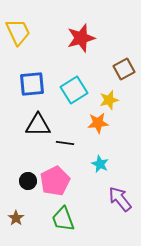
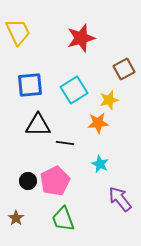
blue square: moved 2 px left, 1 px down
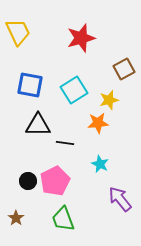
blue square: rotated 16 degrees clockwise
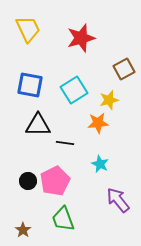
yellow trapezoid: moved 10 px right, 3 px up
purple arrow: moved 2 px left, 1 px down
brown star: moved 7 px right, 12 px down
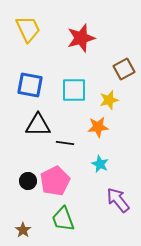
cyan square: rotated 32 degrees clockwise
orange star: moved 4 px down
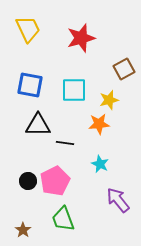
orange star: moved 1 px right, 3 px up
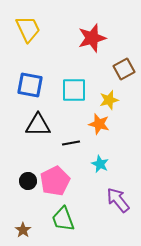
red star: moved 11 px right
orange star: rotated 20 degrees clockwise
black line: moved 6 px right; rotated 18 degrees counterclockwise
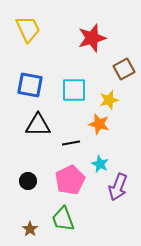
pink pentagon: moved 15 px right, 1 px up
purple arrow: moved 13 px up; rotated 120 degrees counterclockwise
brown star: moved 7 px right, 1 px up
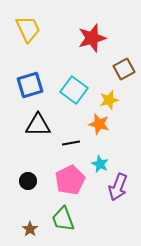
blue square: rotated 28 degrees counterclockwise
cyan square: rotated 36 degrees clockwise
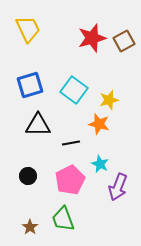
brown square: moved 28 px up
black circle: moved 5 px up
brown star: moved 2 px up
